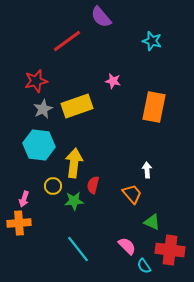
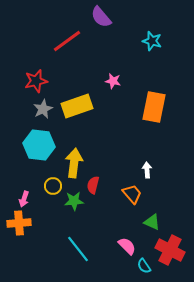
red cross: rotated 20 degrees clockwise
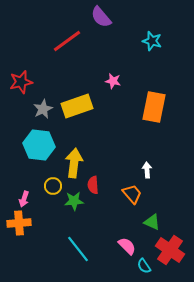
red star: moved 15 px left, 1 px down
red semicircle: rotated 18 degrees counterclockwise
red cross: rotated 8 degrees clockwise
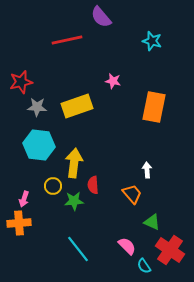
red line: moved 1 px up; rotated 24 degrees clockwise
gray star: moved 6 px left, 2 px up; rotated 30 degrees clockwise
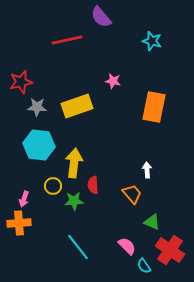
cyan line: moved 2 px up
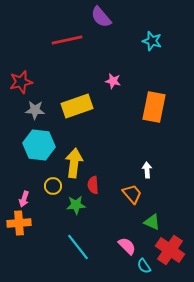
gray star: moved 2 px left, 3 px down
green star: moved 2 px right, 4 px down
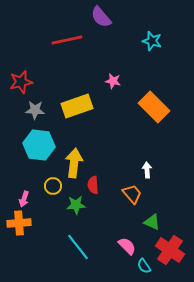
orange rectangle: rotated 56 degrees counterclockwise
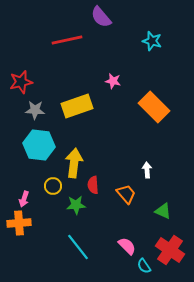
orange trapezoid: moved 6 px left
green triangle: moved 11 px right, 11 px up
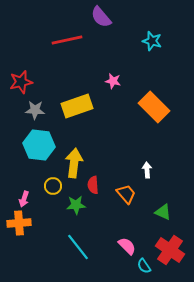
green triangle: moved 1 px down
